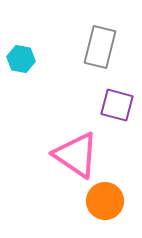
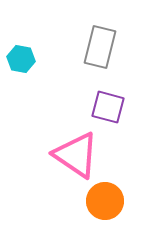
purple square: moved 9 px left, 2 px down
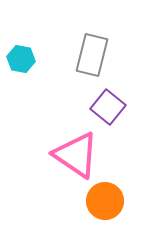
gray rectangle: moved 8 px left, 8 px down
purple square: rotated 24 degrees clockwise
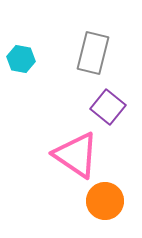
gray rectangle: moved 1 px right, 2 px up
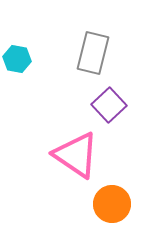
cyan hexagon: moved 4 px left
purple square: moved 1 px right, 2 px up; rotated 8 degrees clockwise
orange circle: moved 7 px right, 3 px down
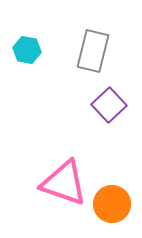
gray rectangle: moved 2 px up
cyan hexagon: moved 10 px right, 9 px up
pink triangle: moved 12 px left, 28 px down; rotated 15 degrees counterclockwise
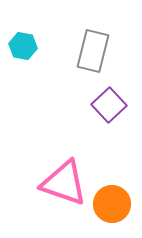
cyan hexagon: moved 4 px left, 4 px up
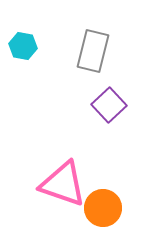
pink triangle: moved 1 px left, 1 px down
orange circle: moved 9 px left, 4 px down
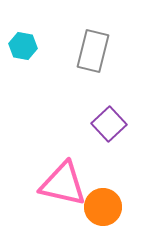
purple square: moved 19 px down
pink triangle: rotated 6 degrees counterclockwise
orange circle: moved 1 px up
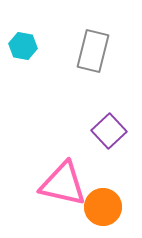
purple square: moved 7 px down
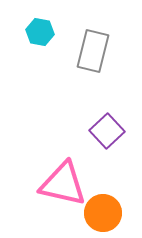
cyan hexagon: moved 17 px right, 14 px up
purple square: moved 2 px left
orange circle: moved 6 px down
